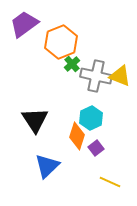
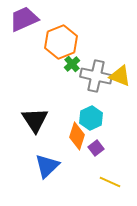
purple trapezoid: moved 5 px up; rotated 12 degrees clockwise
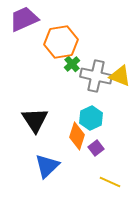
orange hexagon: rotated 12 degrees clockwise
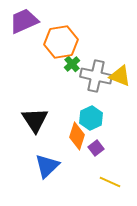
purple trapezoid: moved 2 px down
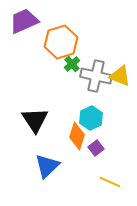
orange hexagon: rotated 8 degrees counterclockwise
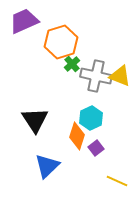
yellow line: moved 7 px right, 1 px up
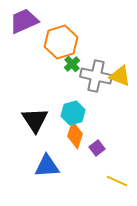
cyan hexagon: moved 18 px left, 5 px up; rotated 10 degrees clockwise
orange diamond: moved 2 px left, 1 px up
purple square: moved 1 px right
blue triangle: rotated 40 degrees clockwise
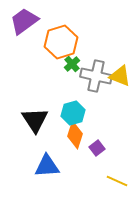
purple trapezoid: rotated 12 degrees counterclockwise
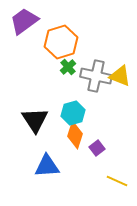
green cross: moved 4 px left, 3 px down
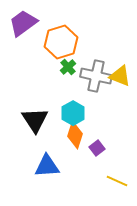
purple trapezoid: moved 1 px left, 2 px down
cyan hexagon: rotated 15 degrees counterclockwise
